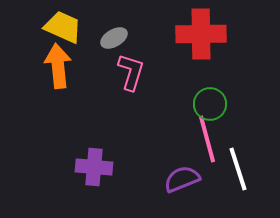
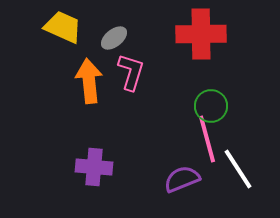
gray ellipse: rotated 8 degrees counterclockwise
orange arrow: moved 31 px right, 15 px down
green circle: moved 1 px right, 2 px down
white line: rotated 15 degrees counterclockwise
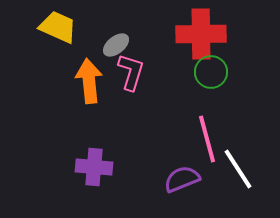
yellow trapezoid: moved 5 px left
gray ellipse: moved 2 px right, 7 px down
green circle: moved 34 px up
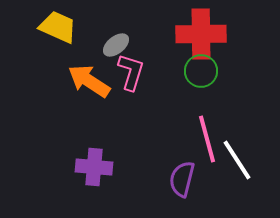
green circle: moved 10 px left, 1 px up
orange arrow: rotated 51 degrees counterclockwise
white line: moved 1 px left, 9 px up
purple semicircle: rotated 54 degrees counterclockwise
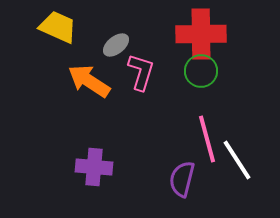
pink L-shape: moved 10 px right
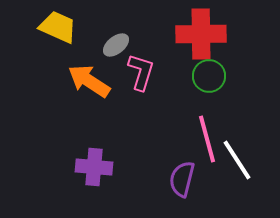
green circle: moved 8 px right, 5 px down
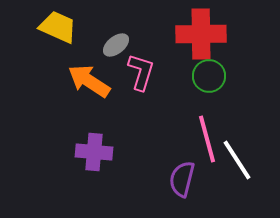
purple cross: moved 15 px up
